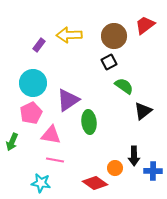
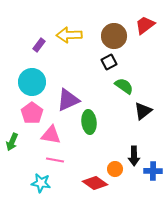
cyan circle: moved 1 px left, 1 px up
purple triangle: rotated 10 degrees clockwise
pink pentagon: moved 1 px right; rotated 10 degrees counterclockwise
orange circle: moved 1 px down
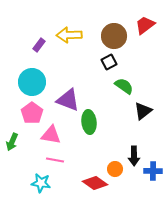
purple triangle: rotated 45 degrees clockwise
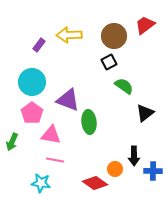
black triangle: moved 2 px right, 2 px down
